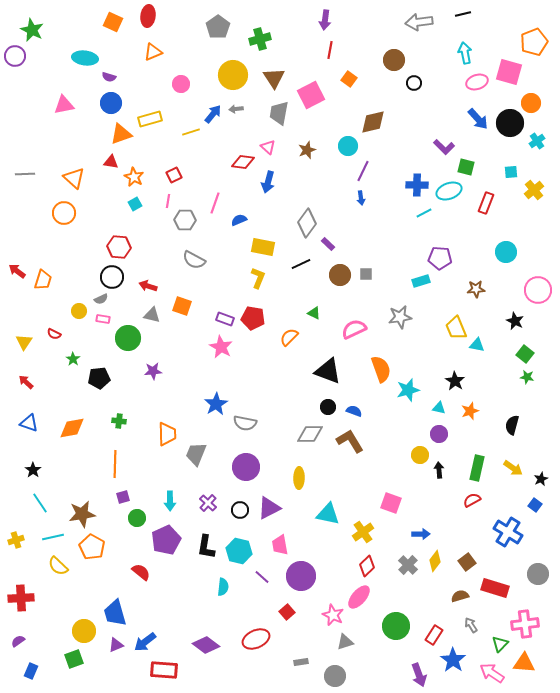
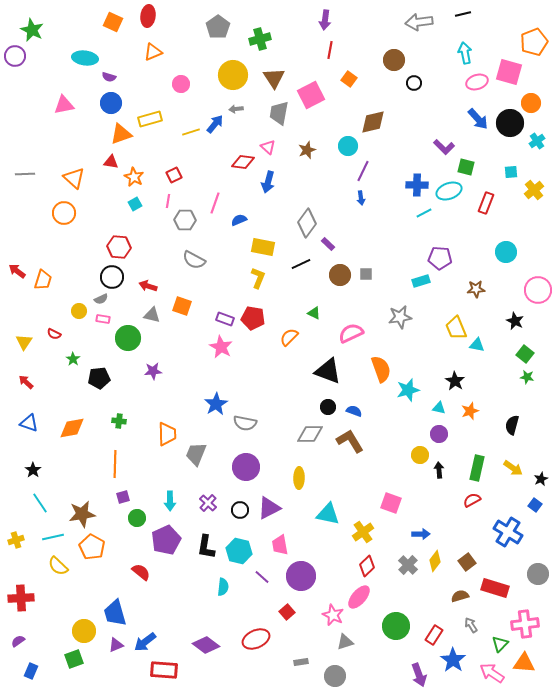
blue arrow at (213, 114): moved 2 px right, 10 px down
pink semicircle at (354, 329): moved 3 px left, 4 px down
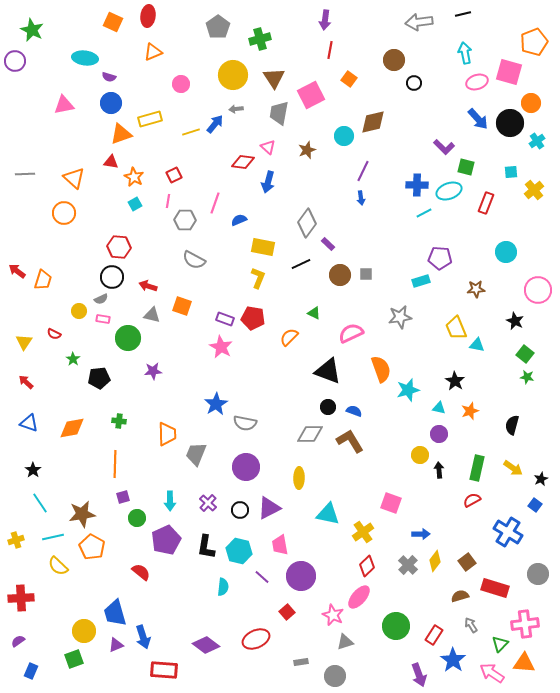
purple circle at (15, 56): moved 5 px down
cyan circle at (348, 146): moved 4 px left, 10 px up
blue arrow at (145, 642): moved 2 px left, 5 px up; rotated 70 degrees counterclockwise
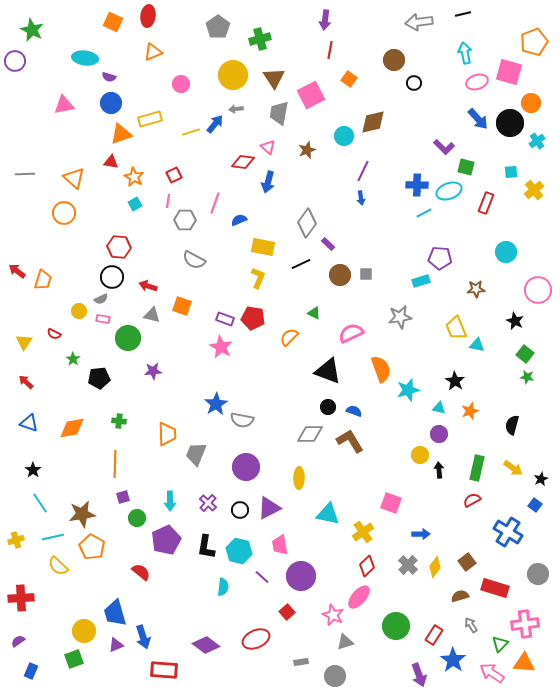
gray semicircle at (245, 423): moved 3 px left, 3 px up
yellow diamond at (435, 561): moved 6 px down
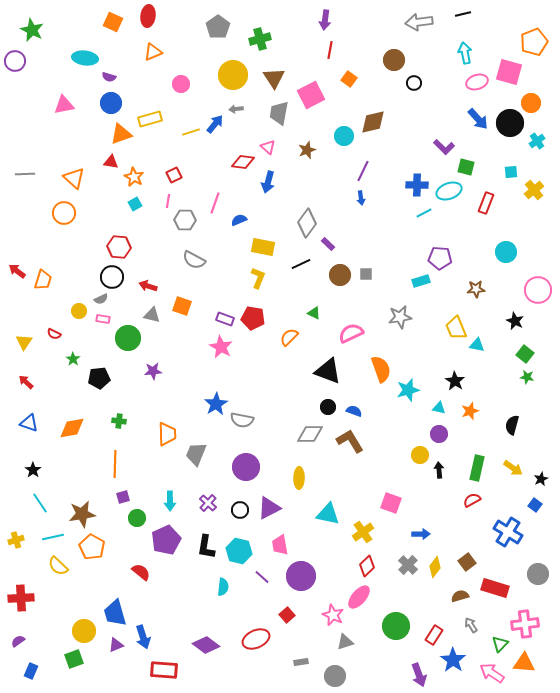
red square at (287, 612): moved 3 px down
